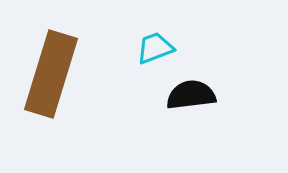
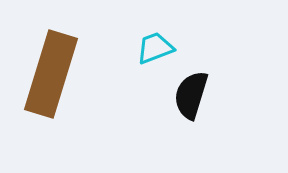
black semicircle: rotated 66 degrees counterclockwise
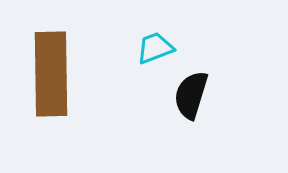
brown rectangle: rotated 18 degrees counterclockwise
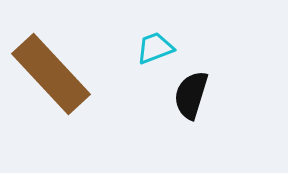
brown rectangle: rotated 42 degrees counterclockwise
